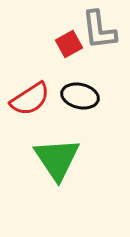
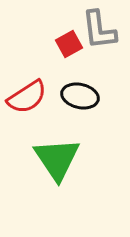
red semicircle: moved 3 px left, 2 px up
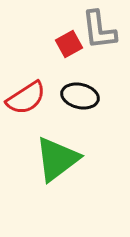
red semicircle: moved 1 px left, 1 px down
green triangle: rotated 27 degrees clockwise
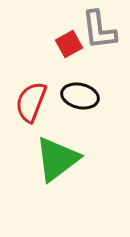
red semicircle: moved 5 px right, 4 px down; rotated 144 degrees clockwise
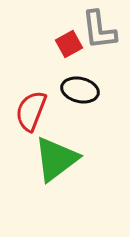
black ellipse: moved 6 px up
red semicircle: moved 9 px down
green triangle: moved 1 px left
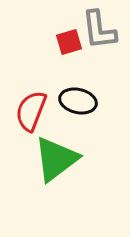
red square: moved 2 px up; rotated 12 degrees clockwise
black ellipse: moved 2 px left, 11 px down
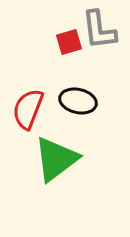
red semicircle: moved 3 px left, 2 px up
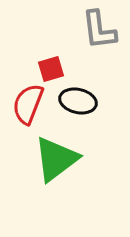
red square: moved 18 px left, 27 px down
red semicircle: moved 5 px up
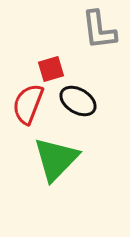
black ellipse: rotated 18 degrees clockwise
green triangle: rotated 9 degrees counterclockwise
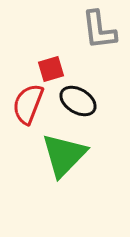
green triangle: moved 8 px right, 4 px up
